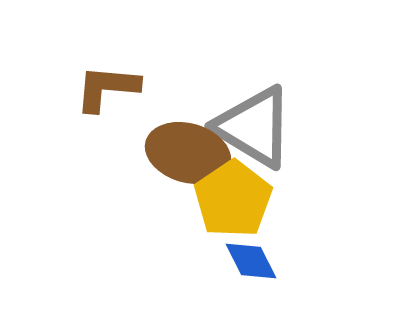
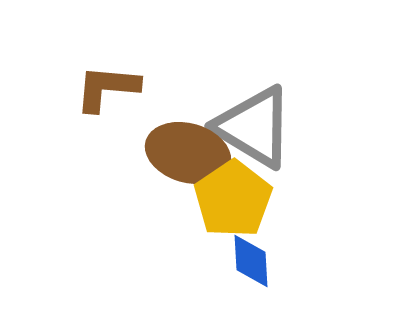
blue diamond: rotated 24 degrees clockwise
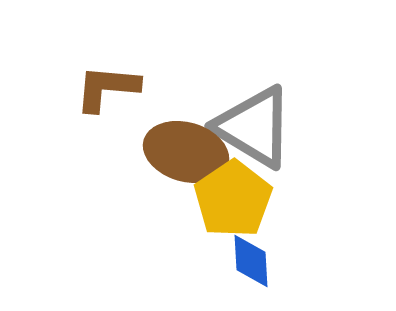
brown ellipse: moved 2 px left, 1 px up
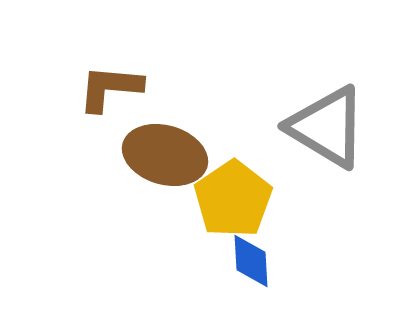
brown L-shape: moved 3 px right
gray triangle: moved 73 px right
brown ellipse: moved 21 px left, 3 px down
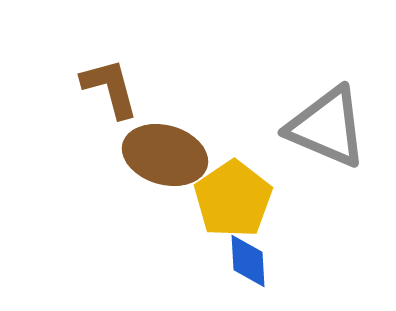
brown L-shape: rotated 70 degrees clockwise
gray triangle: rotated 8 degrees counterclockwise
blue diamond: moved 3 px left
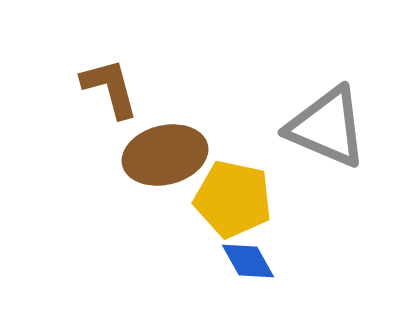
brown ellipse: rotated 30 degrees counterclockwise
yellow pentagon: rotated 26 degrees counterclockwise
blue diamond: rotated 26 degrees counterclockwise
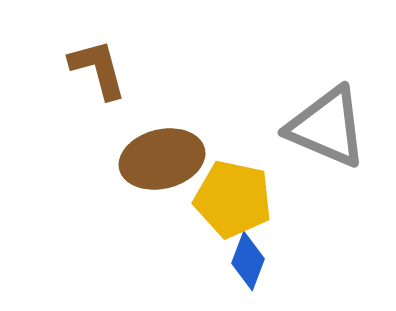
brown L-shape: moved 12 px left, 19 px up
brown ellipse: moved 3 px left, 4 px down
blue diamond: rotated 50 degrees clockwise
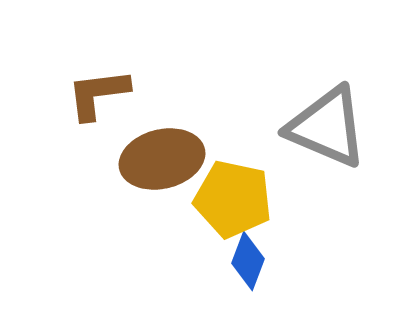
brown L-shape: moved 25 px down; rotated 82 degrees counterclockwise
